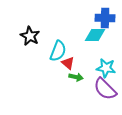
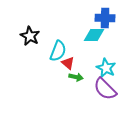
cyan diamond: moved 1 px left
cyan star: rotated 18 degrees clockwise
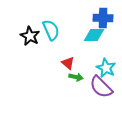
blue cross: moved 2 px left
cyan semicircle: moved 7 px left, 21 px up; rotated 45 degrees counterclockwise
purple semicircle: moved 4 px left, 2 px up
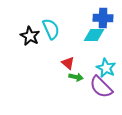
cyan semicircle: moved 1 px up
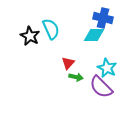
blue cross: rotated 12 degrees clockwise
red triangle: rotated 32 degrees clockwise
cyan star: moved 1 px right
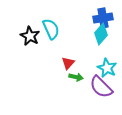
blue cross: rotated 24 degrees counterclockwise
cyan diamond: moved 7 px right, 1 px up; rotated 50 degrees counterclockwise
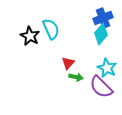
blue cross: rotated 12 degrees counterclockwise
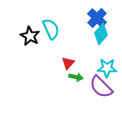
blue cross: moved 6 px left; rotated 24 degrees counterclockwise
cyan star: rotated 24 degrees counterclockwise
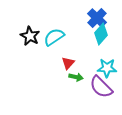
cyan semicircle: moved 3 px right, 8 px down; rotated 100 degrees counterclockwise
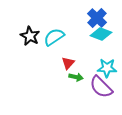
cyan diamond: rotated 70 degrees clockwise
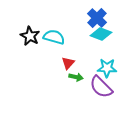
cyan semicircle: rotated 50 degrees clockwise
